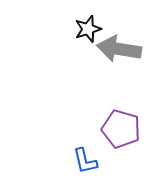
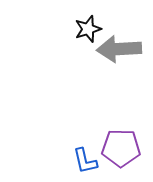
gray arrow: rotated 12 degrees counterclockwise
purple pentagon: moved 19 px down; rotated 15 degrees counterclockwise
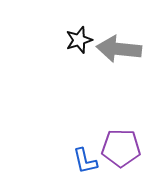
black star: moved 9 px left, 11 px down
gray arrow: rotated 9 degrees clockwise
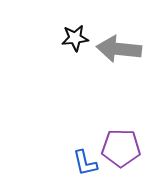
black star: moved 4 px left, 2 px up; rotated 12 degrees clockwise
blue L-shape: moved 2 px down
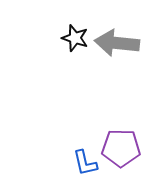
black star: rotated 24 degrees clockwise
gray arrow: moved 2 px left, 6 px up
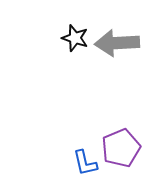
gray arrow: rotated 9 degrees counterclockwise
purple pentagon: rotated 24 degrees counterclockwise
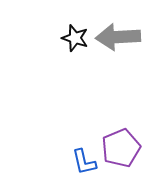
gray arrow: moved 1 px right, 6 px up
blue L-shape: moved 1 px left, 1 px up
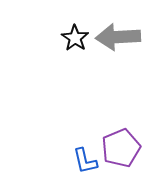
black star: rotated 16 degrees clockwise
blue L-shape: moved 1 px right, 1 px up
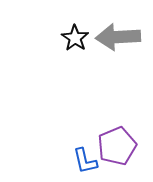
purple pentagon: moved 4 px left, 2 px up
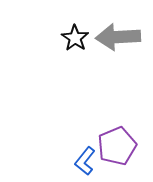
blue L-shape: rotated 52 degrees clockwise
